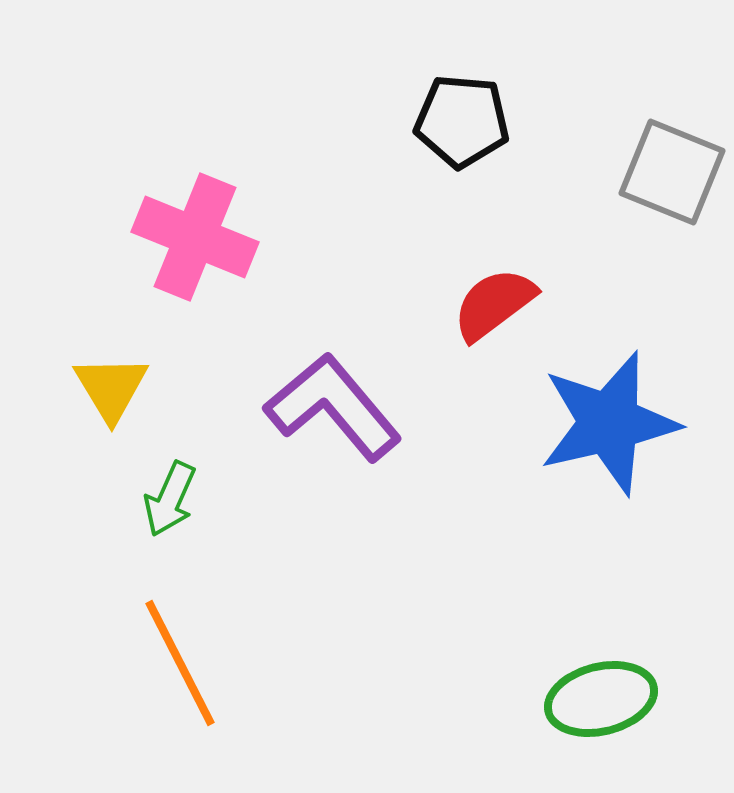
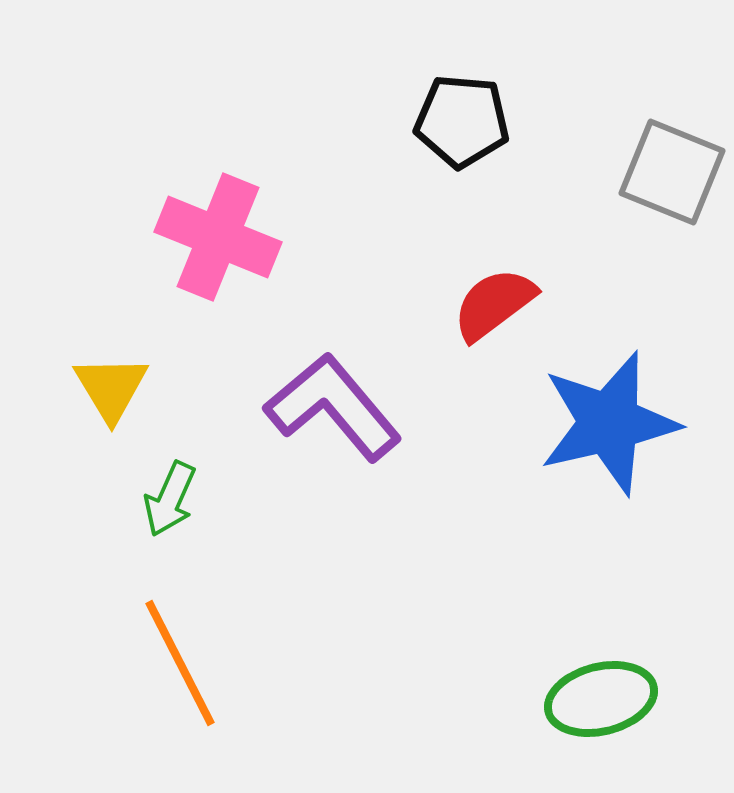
pink cross: moved 23 px right
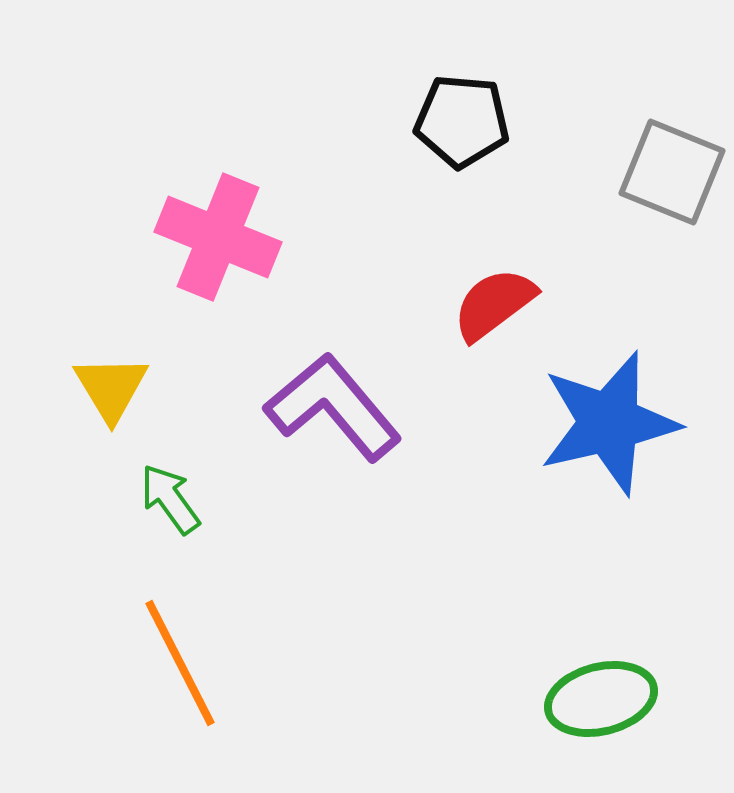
green arrow: rotated 120 degrees clockwise
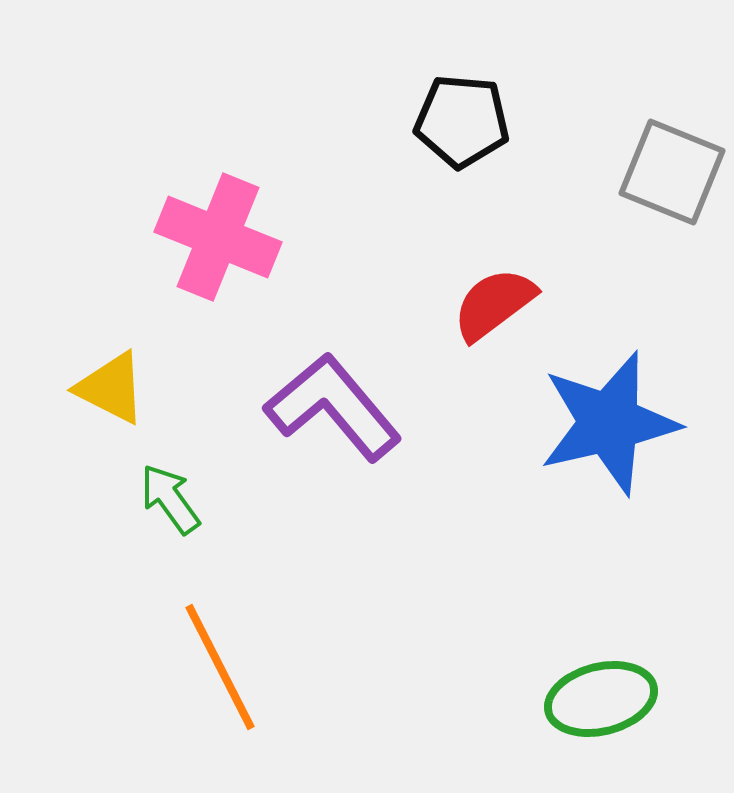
yellow triangle: rotated 32 degrees counterclockwise
orange line: moved 40 px right, 4 px down
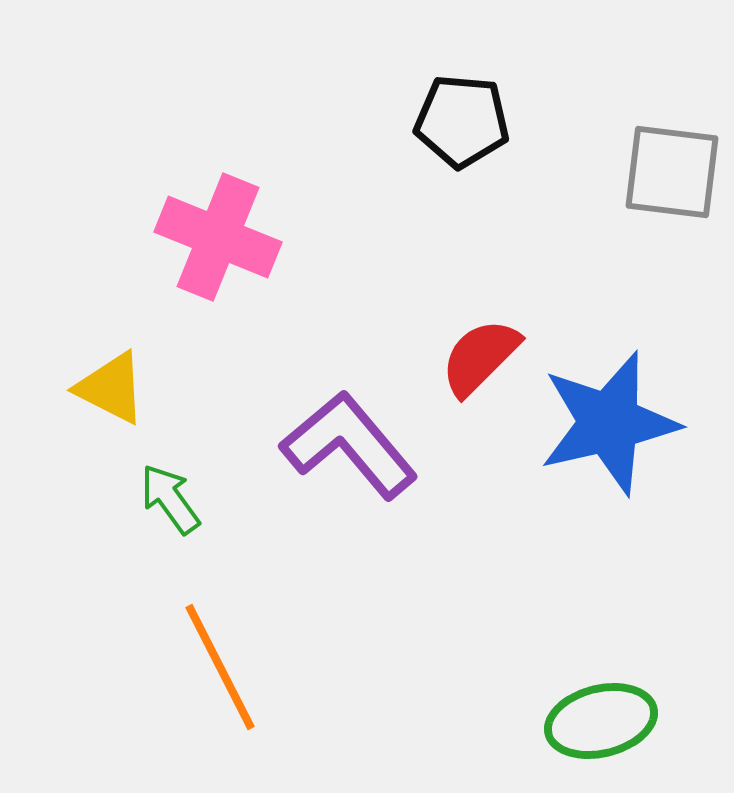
gray square: rotated 15 degrees counterclockwise
red semicircle: moved 14 px left, 53 px down; rotated 8 degrees counterclockwise
purple L-shape: moved 16 px right, 38 px down
green ellipse: moved 22 px down
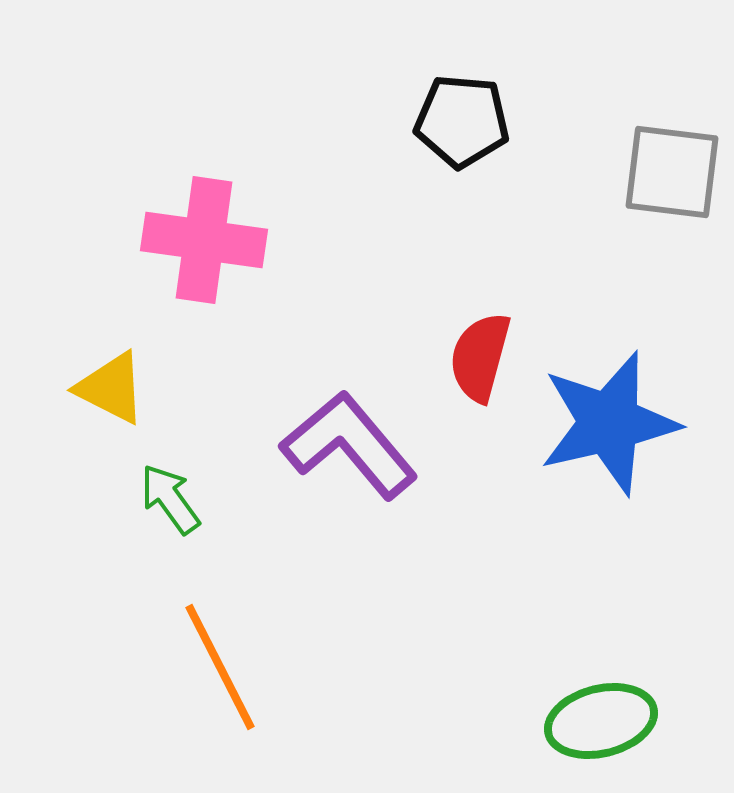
pink cross: moved 14 px left, 3 px down; rotated 14 degrees counterclockwise
red semicircle: rotated 30 degrees counterclockwise
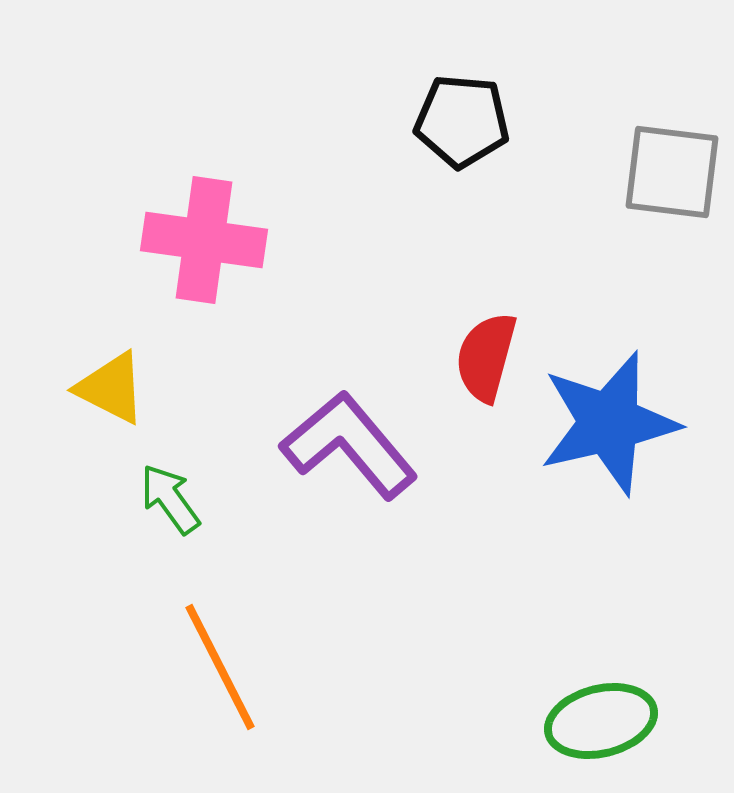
red semicircle: moved 6 px right
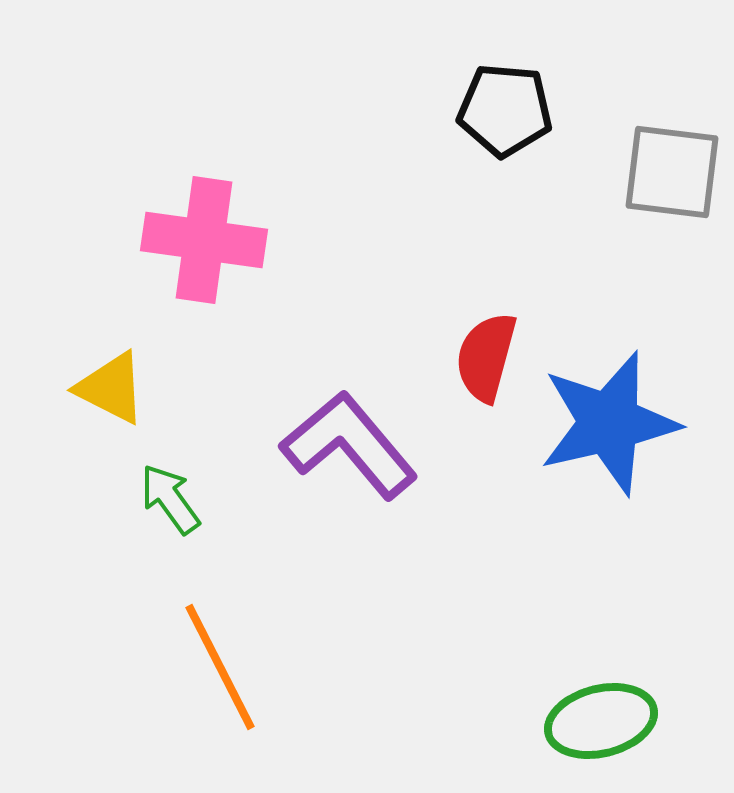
black pentagon: moved 43 px right, 11 px up
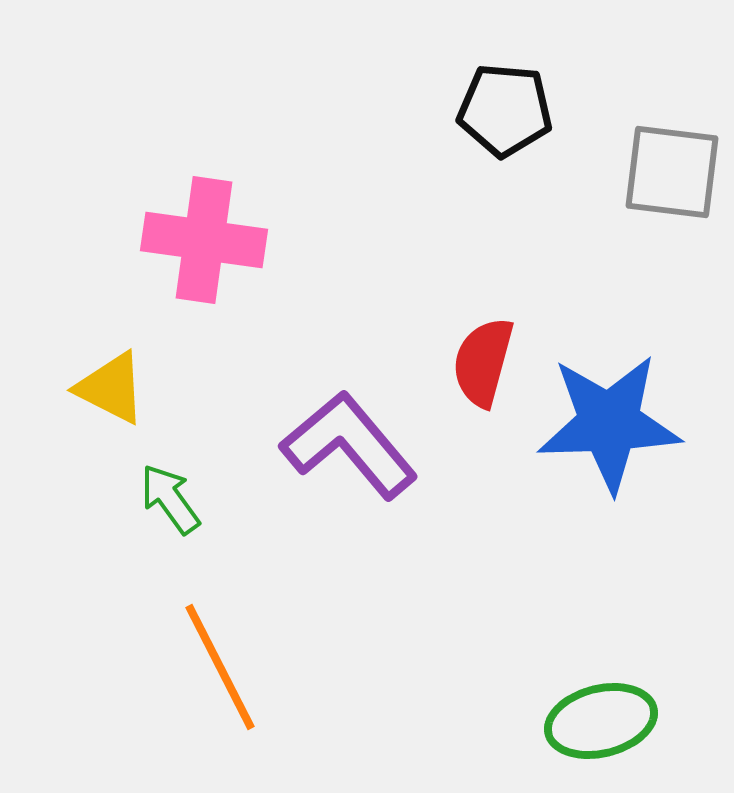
red semicircle: moved 3 px left, 5 px down
blue star: rotated 11 degrees clockwise
